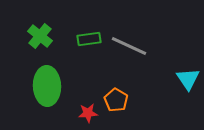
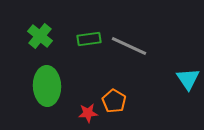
orange pentagon: moved 2 px left, 1 px down
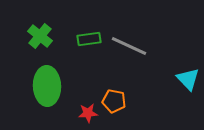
cyan triangle: rotated 10 degrees counterclockwise
orange pentagon: rotated 20 degrees counterclockwise
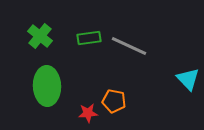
green rectangle: moved 1 px up
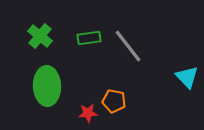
gray line: moved 1 px left; rotated 27 degrees clockwise
cyan triangle: moved 1 px left, 2 px up
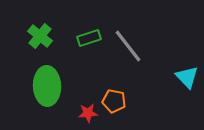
green rectangle: rotated 10 degrees counterclockwise
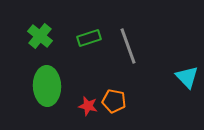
gray line: rotated 18 degrees clockwise
red star: moved 7 px up; rotated 18 degrees clockwise
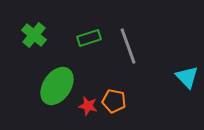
green cross: moved 6 px left, 1 px up
green ellipse: moved 10 px right; rotated 36 degrees clockwise
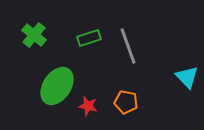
orange pentagon: moved 12 px right, 1 px down
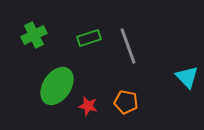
green cross: rotated 25 degrees clockwise
